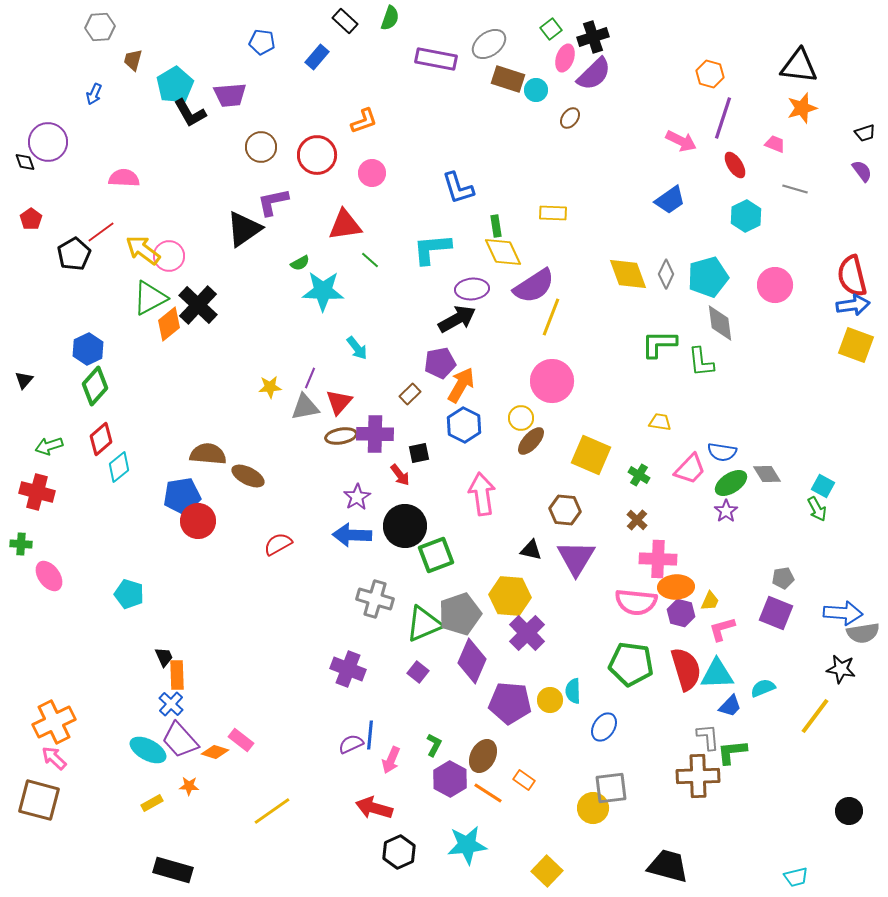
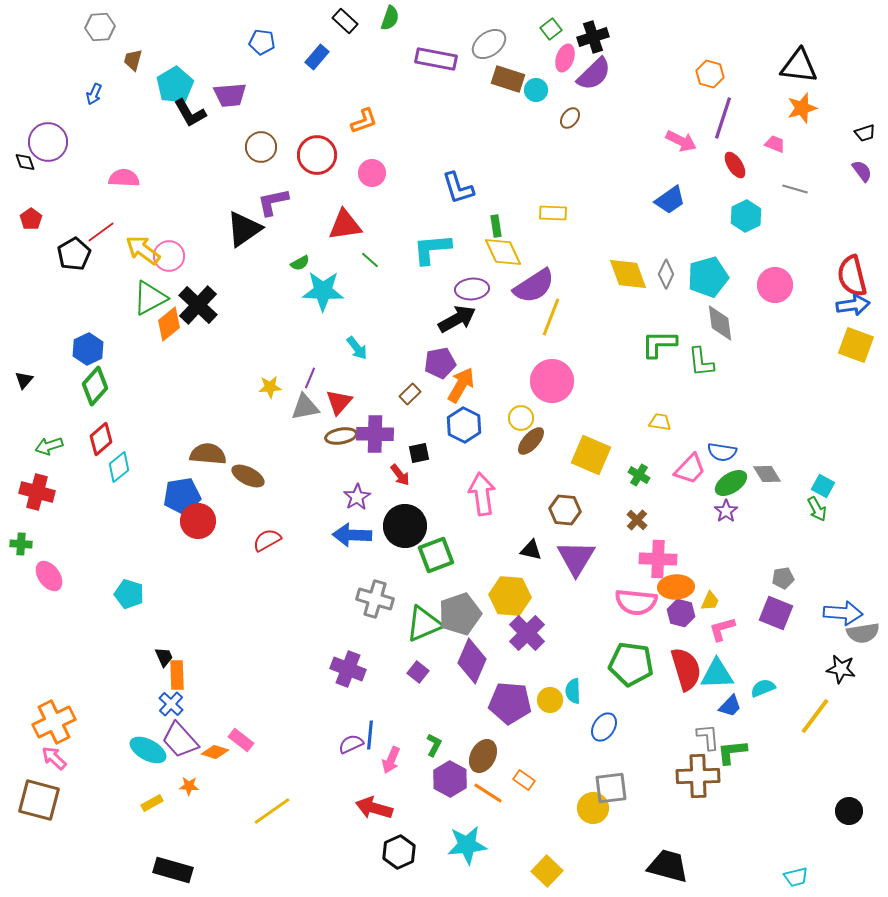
red semicircle at (278, 544): moved 11 px left, 4 px up
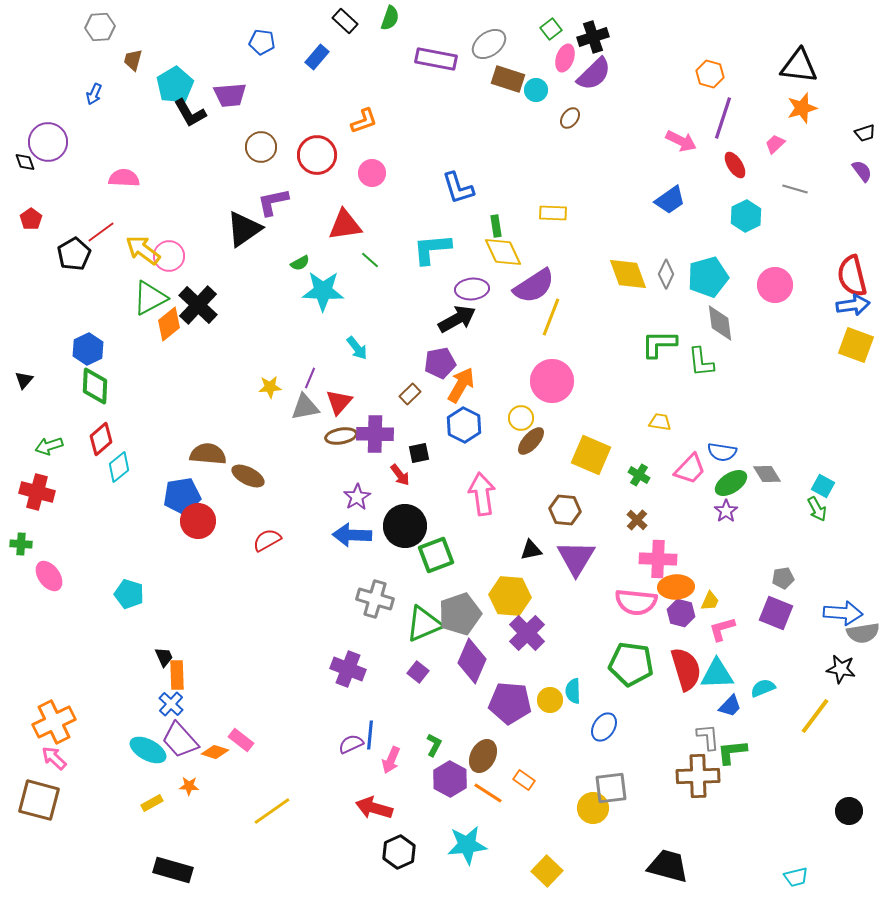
pink trapezoid at (775, 144): rotated 65 degrees counterclockwise
green diamond at (95, 386): rotated 39 degrees counterclockwise
black triangle at (531, 550): rotated 25 degrees counterclockwise
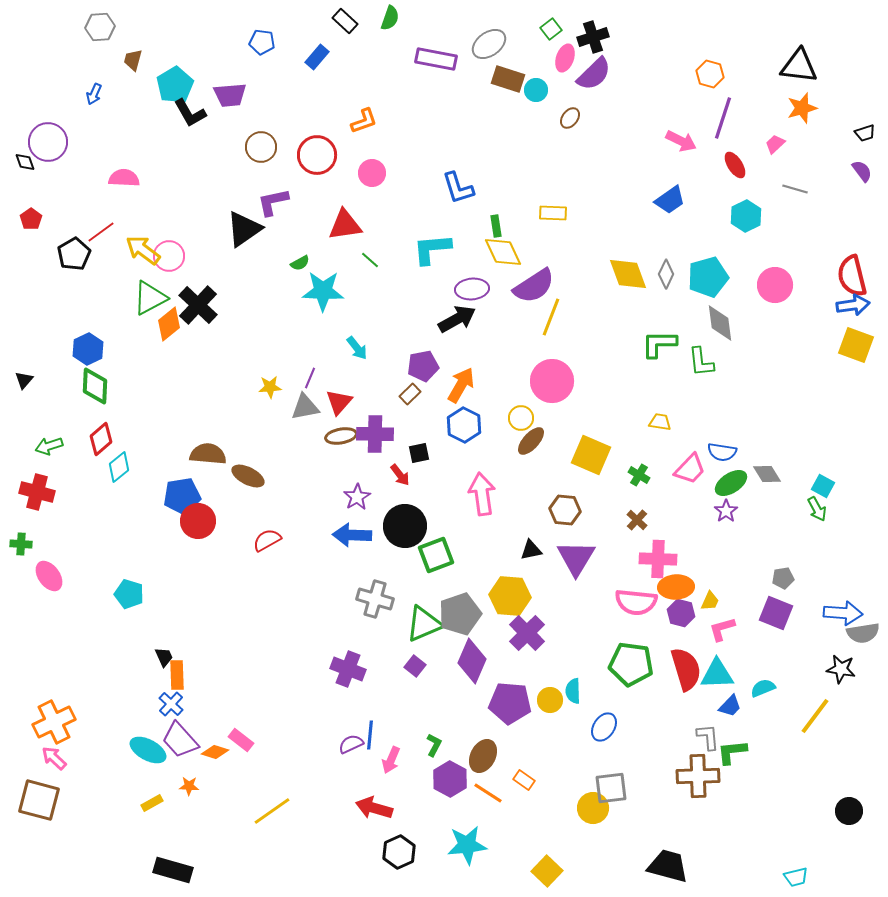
purple pentagon at (440, 363): moved 17 px left, 3 px down
purple square at (418, 672): moved 3 px left, 6 px up
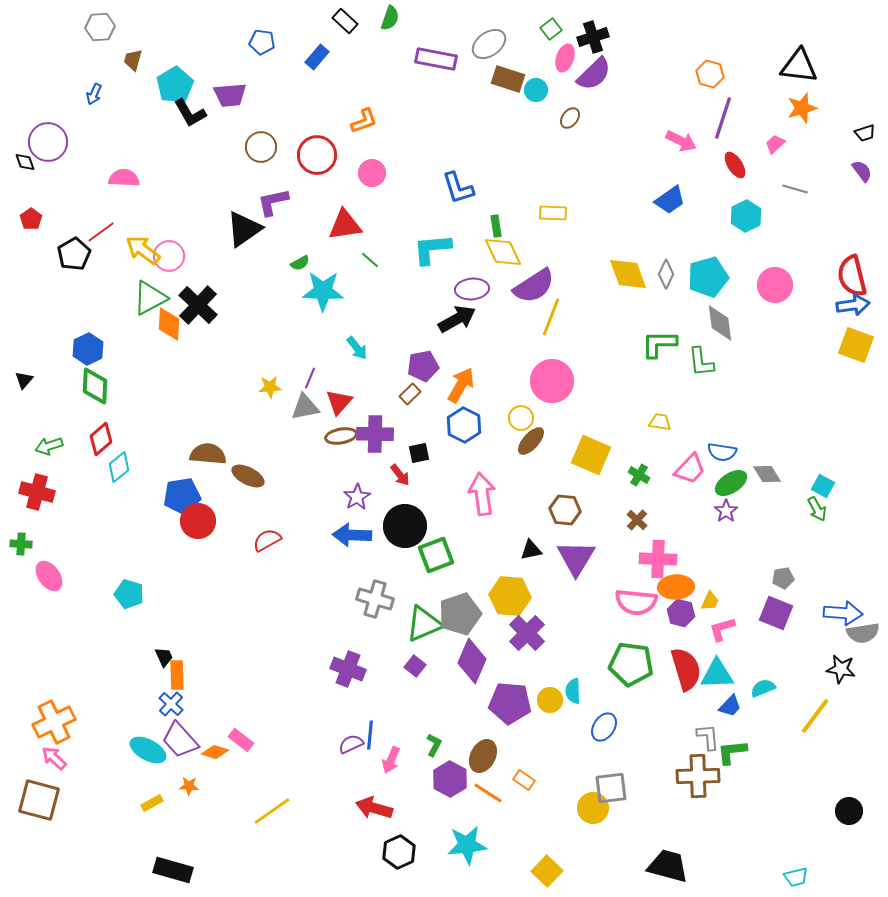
orange diamond at (169, 324): rotated 48 degrees counterclockwise
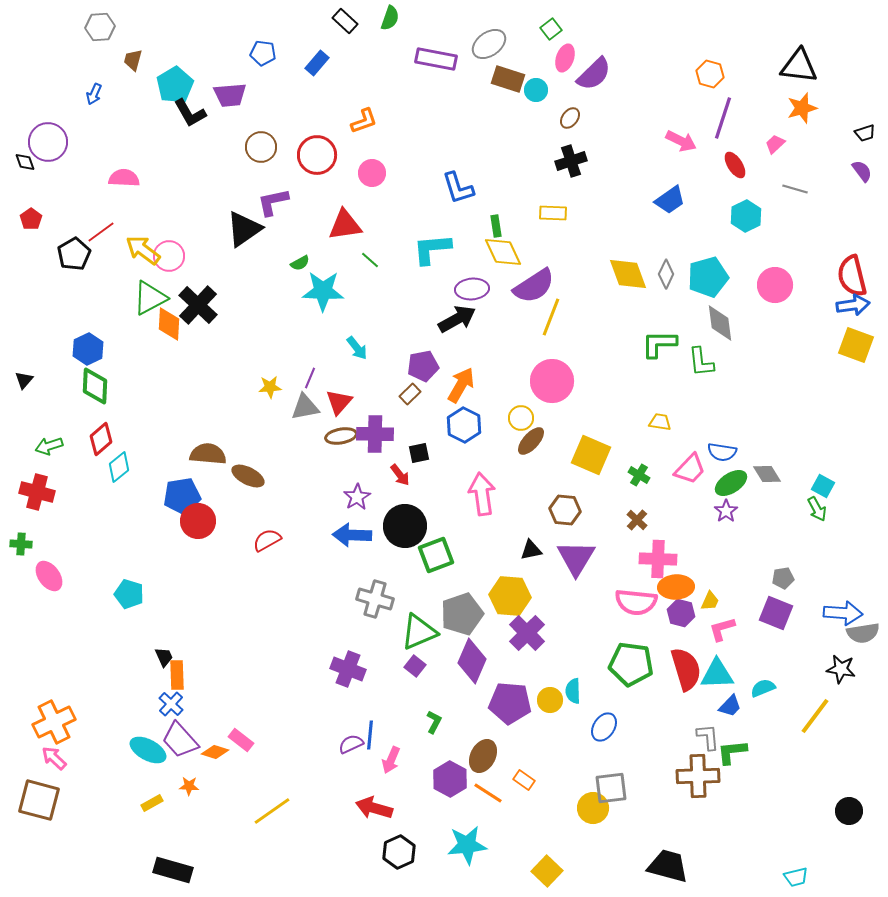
black cross at (593, 37): moved 22 px left, 124 px down
blue pentagon at (262, 42): moved 1 px right, 11 px down
blue rectangle at (317, 57): moved 6 px down
gray pentagon at (460, 614): moved 2 px right
green triangle at (424, 624): moved 5 px left, 8 px down
green L-shape at (434, 745): moved 23 px up
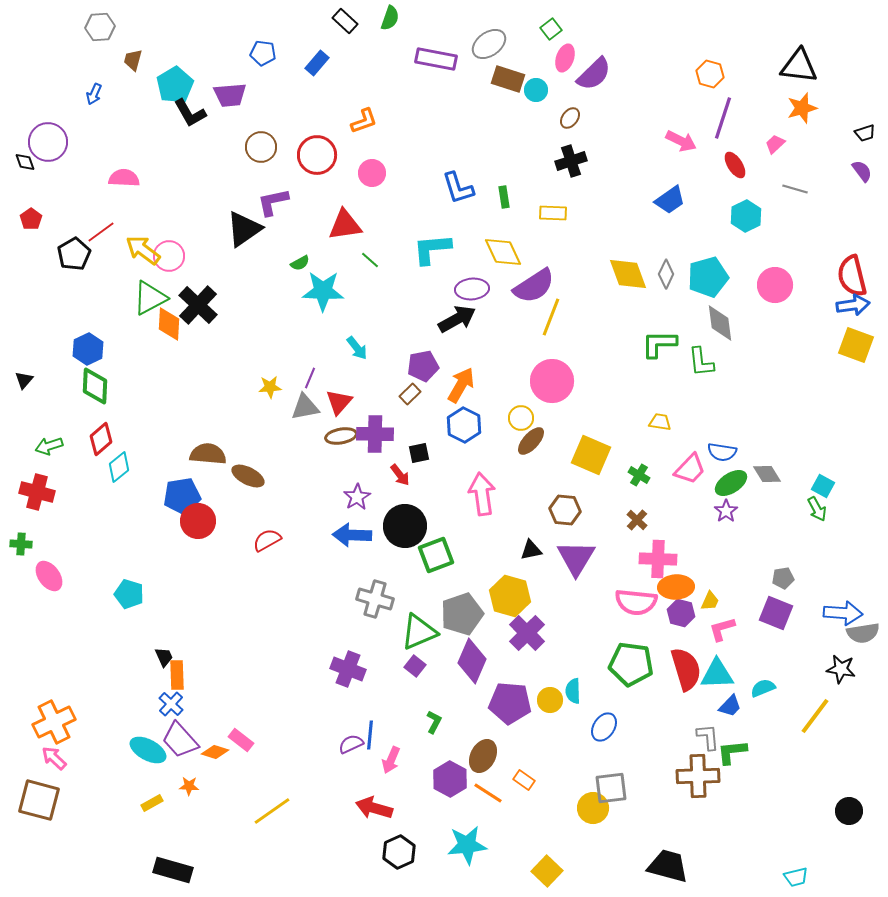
green rectangle at (496, 226): moved 8 px right, 29 px up
yellow hexagon at (510, 596): rotated 12 degrees clockwise
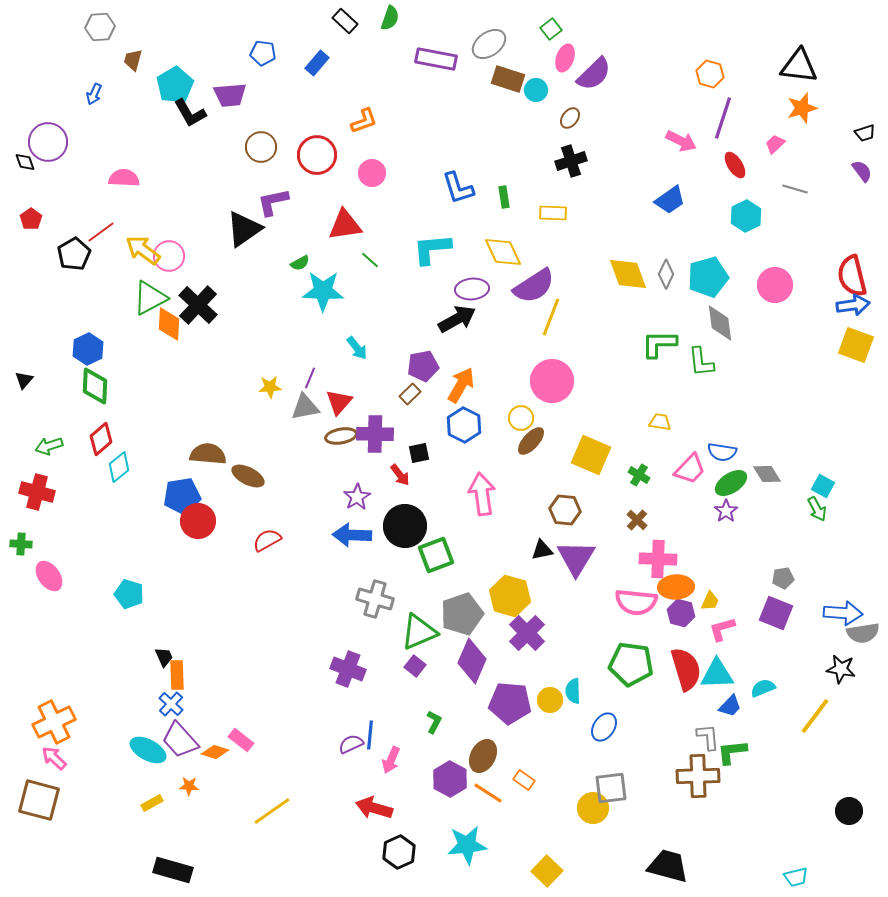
black triangle at (531, 550): moved 11 px right
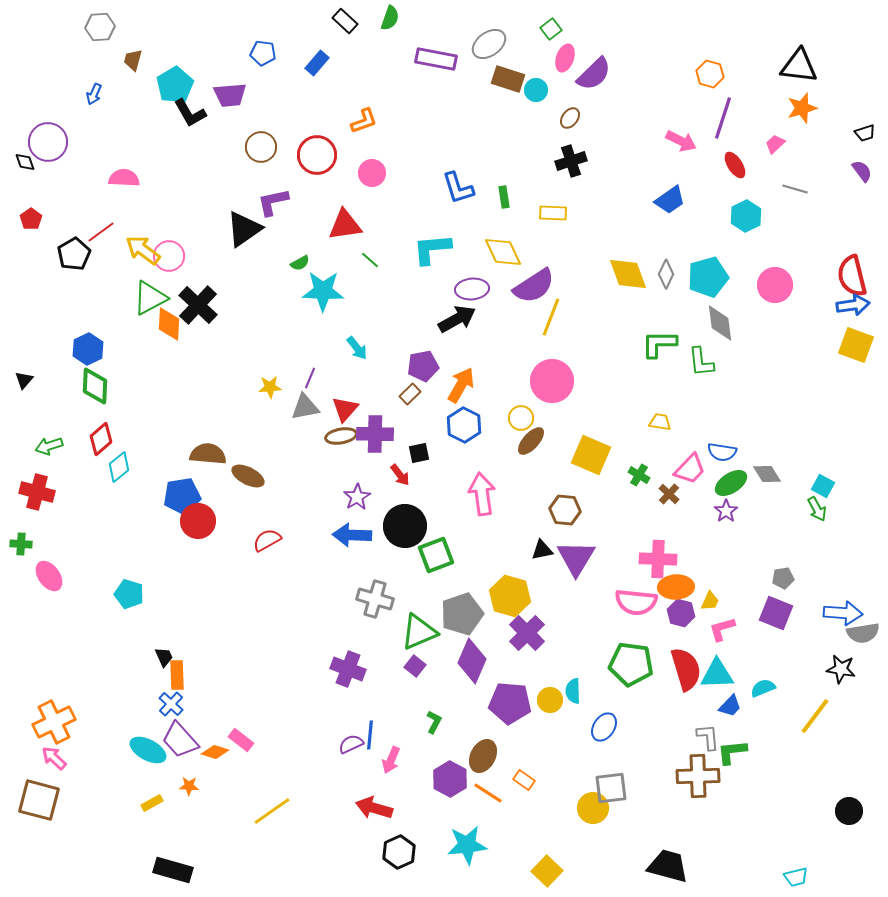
red triangle at (339, 402): moved 6 px right, 7 px down
brown cross at (637, 520): moved 32 px right, 26 px up
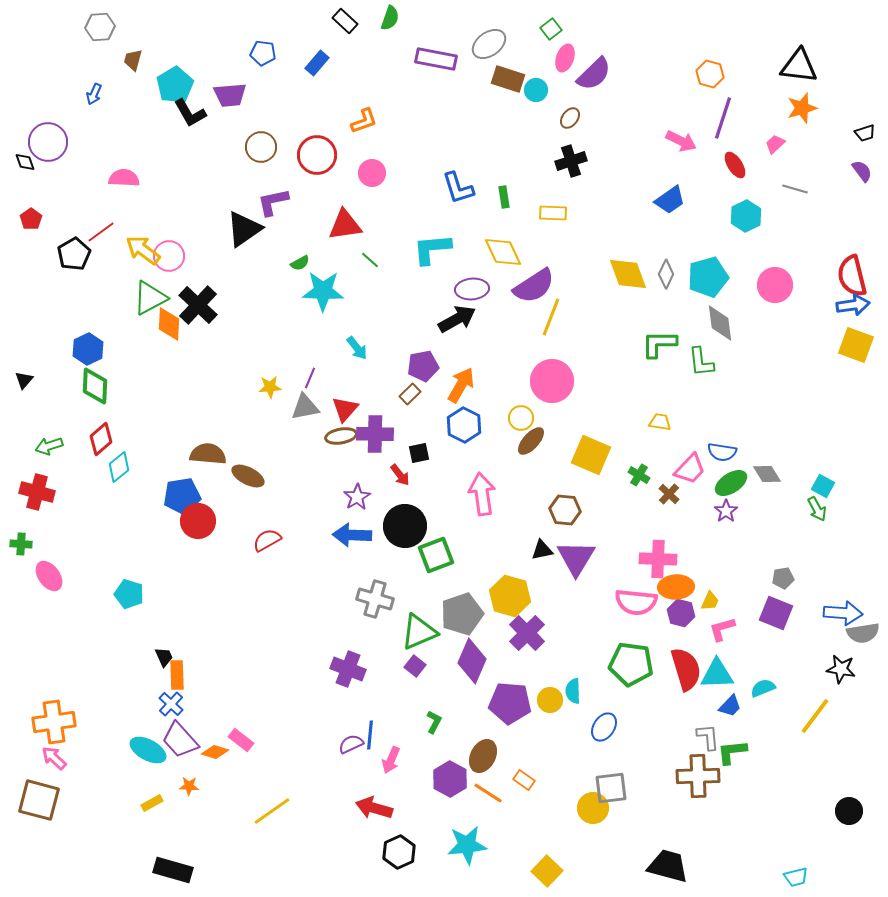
orange cross at (54, 722): rotated 18 degrees clockwise
